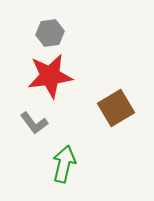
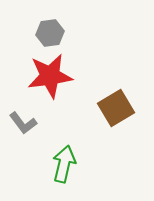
gray L-shape: moved 11 px left
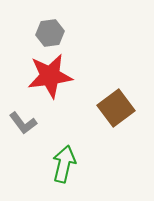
brown square: rotated 6 degrees counterclockwise
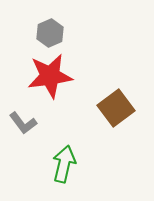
gray hexagon: rotated 16 degrees counterclockwise
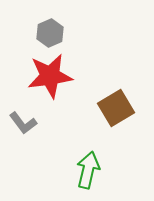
brown square: rotated 6 degrees clockwise
green arrow: moved 24 px right, 6 px down
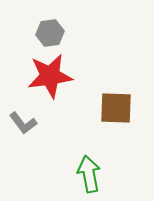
gray hexagon: rotated 16 degrees clockwise
brown square: rotated 33 degrees clockwise
green arrow: moved 1 px right, 4 px down; rotated 24 degrees counterclockwise
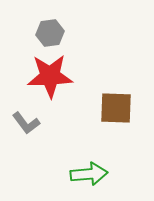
red star: rotated 6 degrees clockwise
gray L-shape: moved 3 px right
green arrow: rotated 96 degrees clockwise
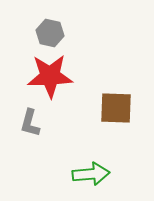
gray hexagon: rotated 20 degrees clockwise
gray L-shape: moved 4 px right; rotated 52 degrees clockwise
green arrow: moved 2 px right
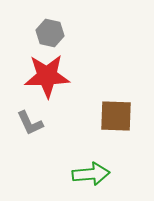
red star: moved 3 px left
brown square: moved 8 px down
gray L-shape: rotated 40 degrees counterclockwise
